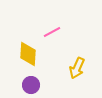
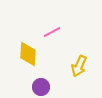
yellow arrow: moved 2 px right, 2 px up
purple circle: moved 10 px right, 2 px down
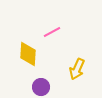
yellow arrow: moved 2 px left, 3 px down
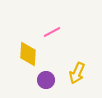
yellow arrow: moved 4 px down
purple circle: moved 5 px right, 7 px up
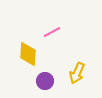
purple circle: moved 1 px left, 1 px down
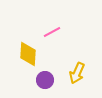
purple circle: moved 1 px up
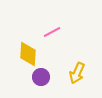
purple circle: moved 4 px left, 3 px up
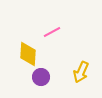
yellow arrow: moved 4 px right, 1 px up
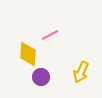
pink line: moved 2 px left, 3 px down
